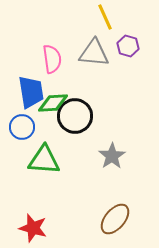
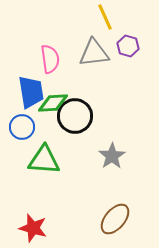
gray triangle: rotated 12 degrees counterclockwise
pink semicircle: moved 2 px left
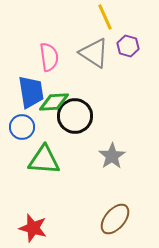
gray triangle: rotated 40 degrees clockwise
pink semicircle: moved 1 px left, 2 px up
green diamond: moved 1 px right, 1 px up
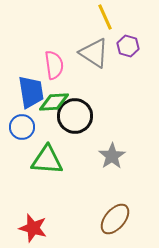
pink semicircle: moved 5 px right, 8 px down
green triangle: moved 3 px right
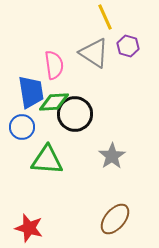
black circle: moved 2 px up
red star: moved 4 px left
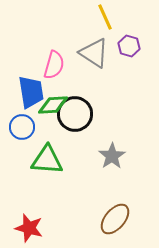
purple hexagon: moved 1 px right
pink semicircle: rotated 24 degrees clockwise
green diamond: moved 1 px left, 3 px down
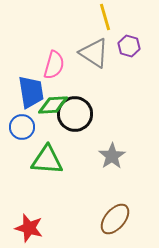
yellow line: rotated 8 degrees clockwise
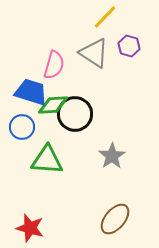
yellow line: rotated 60 degrees clockwise
blue trapezoid: rotated 64 degrees counterclockwise
red star: moved 1 px right
